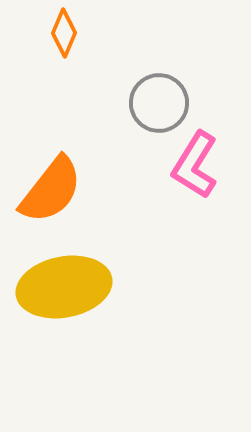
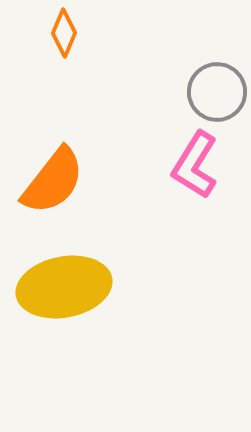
gray circle: moved 58 px right, 11 px up
orange semicircle: moved 2 px right, 9 px up
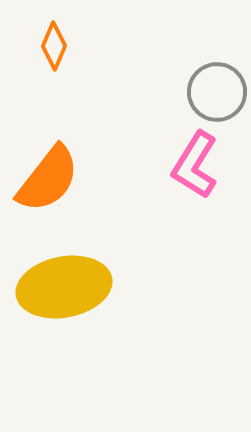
orange diamond: moved 10 px left, 13 px down
orange semicircle: moved 5 px left, 2 px up
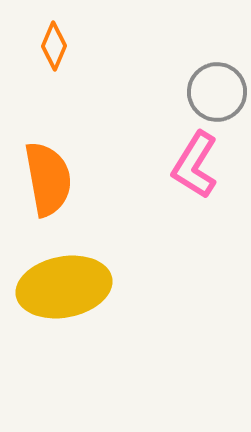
orange semicircle: rotated 48 degrees counterclockwise
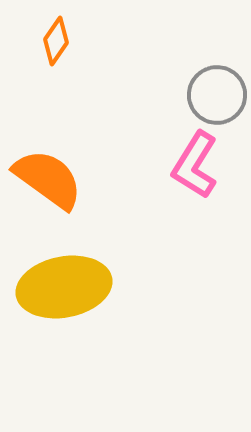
orange diamond: moved 2 px right, 5 px up; rotated 12 degrees clockwise
gray circle: moved 3 px down
orange semicircle: rotated 44 degrees counterclockwise
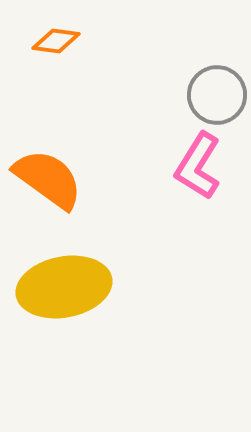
orange diamond: rotated 63 degrees clockwise
pink L-shape: moved 3 px right, 1 px down
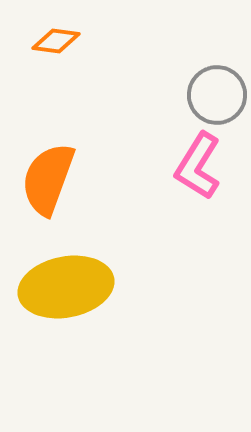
orange semicircle: rotated 106 degrees counterclockwise
yellow ellipse: moved 2 px right
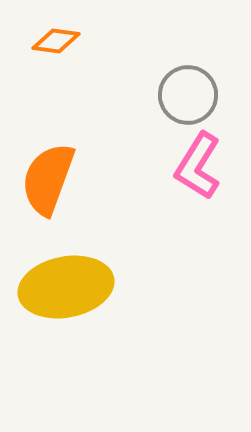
gray circle: moved 29 px left
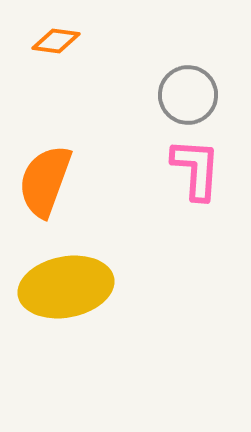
pink L-shape: moved 2 px left, 3 px down; rotated 152 degrees clockwise
orange semicircle: moved 3 px left, 2 px down
